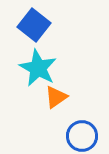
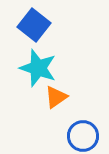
cyan star: rotated 9 degrees counterclockwise
blue circle: moved 1 px right
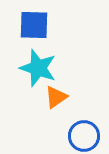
blue square: rotated 36 degrees counterclockwise
blue circle: moved 1 px right
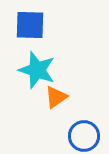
blue square: moved 4 px left
cyan star: moved 1 px left, 2 px down
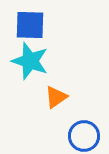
cyan star: moved 7 px left, 9 px up
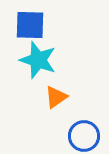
cyan star: moved 8 px right, 1 px up
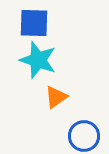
blue square: moved 4 px right, 2 px up
